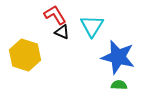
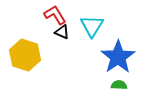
blue star: rotated 24 degrees clockwise
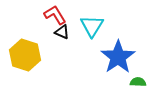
green semicircle: moved 19 px right, 3 px up
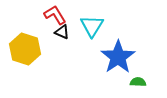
yellow hexagon: moved 6 px up
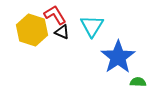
yellow hexagon: moved 7 px right, 19 px up
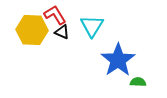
yellow hexagon: rotated 16 degrees counterclockwise
blue star: moved 3 px down
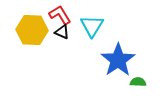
red L-shape: moved 5 px right
